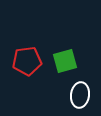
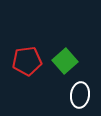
green square: rotated 25 degrees counterclockwise
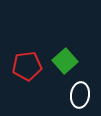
red pentagon: moved 5 px down
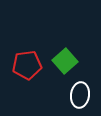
red pentagon: moved 1 px up
